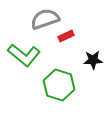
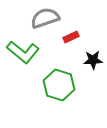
gray semicircle: moved 1 px up
red rectangle: moved 5 px right, 1 px down
green L-shape: moved 1 px left, 3 px up
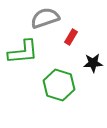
red rectangle: rotated 35 degrees counterclockwise
green L-shape: rotated 44 degrees counterclockwise
black star: moved 3 px down
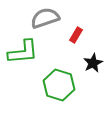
red rectangle: moved 5 px right, 2 px up
black star: rotated 24 degrees counterclockwise
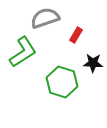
green L-shape: rotated 28 degrees counterclockwise
black star: rotated 30 degrees clockwise
green hexagon: moved 3 px right, 3 px up
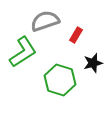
gray semicircle: moved 3 px down
black star: rotated 18 degrees counterclockwise
green hexagon: moved 2 px left, 2 px up
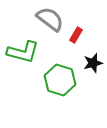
gray semicircle: moved 5 px right, 2 px up; rotated 56 degrees clockwise
green L-shape: rotated 48 degrees clockwise
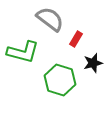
red rectangle: moved 4 px down
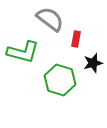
red rectangle: rotated 21 degrees counterclockwise
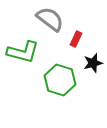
red rectangle: rotated 14 degrees clockwise
